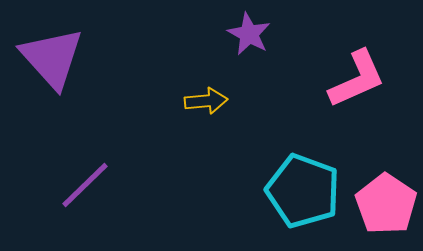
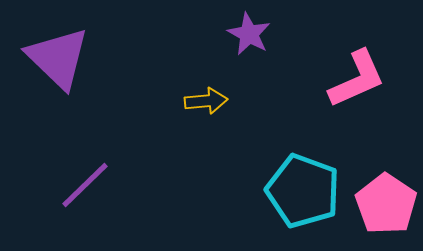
purple triangle: moved 6 px right; rotated 4 degrees counterclockwise
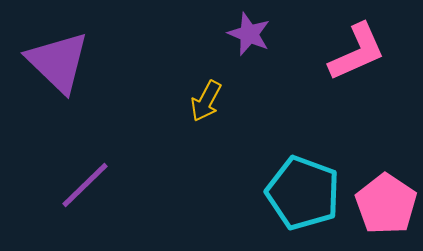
purple star: rotated 6 degrees counterclockwise
purple triangle: moved 4 px down
pink L-shape: moved 27 px up
yellow arrow: rotated 123 degrees clockwise
cyan pentagon: moved 2 px down
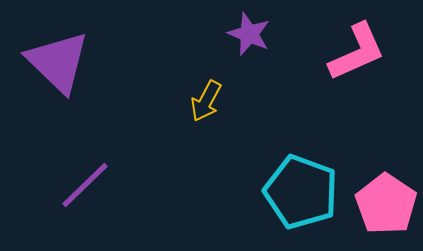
cyan pentagon: moved 2 px left, 1 px up
